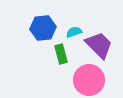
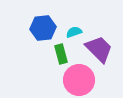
purple trapezoid: moved 4 px down
pink circle: moved 10 px left
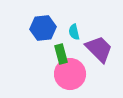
cyan semicircle: rotated 84 degrees counterclockwise
pink circle: moved 9 px left, 6 px up
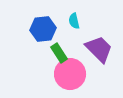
blue hexagon: moved 1 px down
cyan semicircle: moved 11 px up
green rectangle: moved 2 px left, 1 px up; rotated 18 degrees counterclockwise
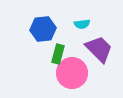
cyan semicircle: moved 8 px right, 3 px down; rotated 84 degrees counterclockwise
green rectangle: moved 1 px left, 1 px down; rotated 48 degrees clockwise
pink circle: moved 2 px right, 1 px up
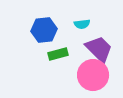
blue hexagon: moved 1 px right, 1 px down
green rectangle: rotated 60 degrees clockwise
pink circle: moved 21 px right, 2 px down
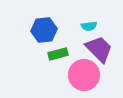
cyan semicircle: moved 7 px right, 2 px down
pink circle: moved 9 px left
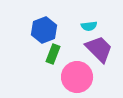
blue hexagon: rotated 15 degrees counterclockwise
green rectangle: moved 5 px left; rotated 54 degrees counterclockwise
pink circle: moved 7 px left, 2 px down
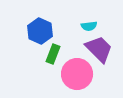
blue hexagon: moved 4 px left, 1 px down; rotated 15 degrees counterclockwise
pink circle: moved 3 px up
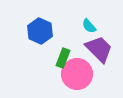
cyan semicircle: rotated 56 degrees clockwise
green rectangle: moved 10 px right, 4 px down
